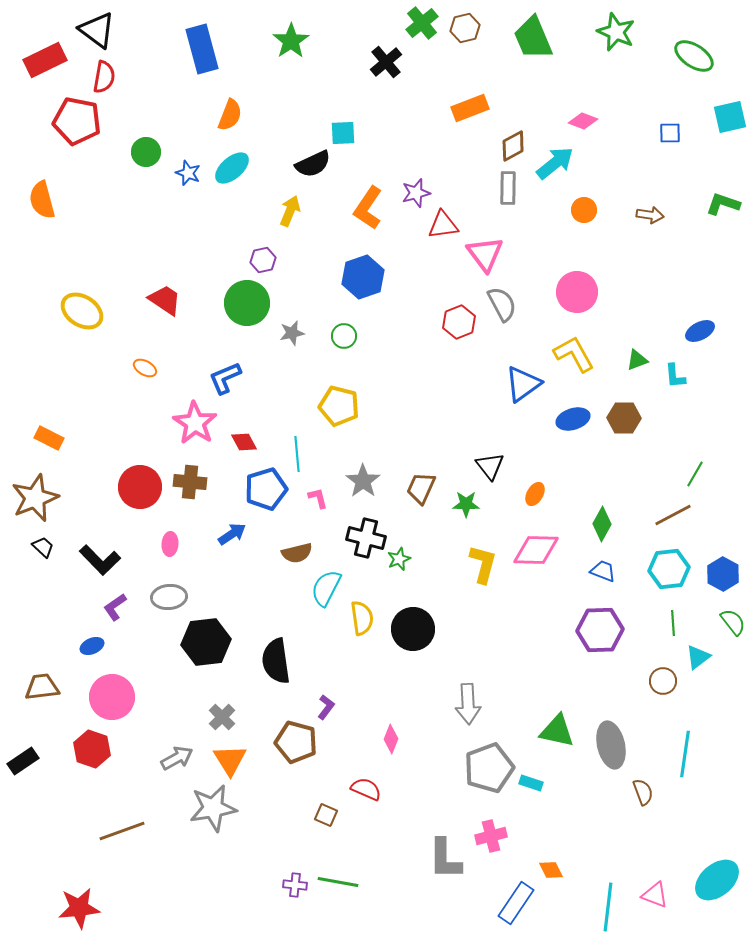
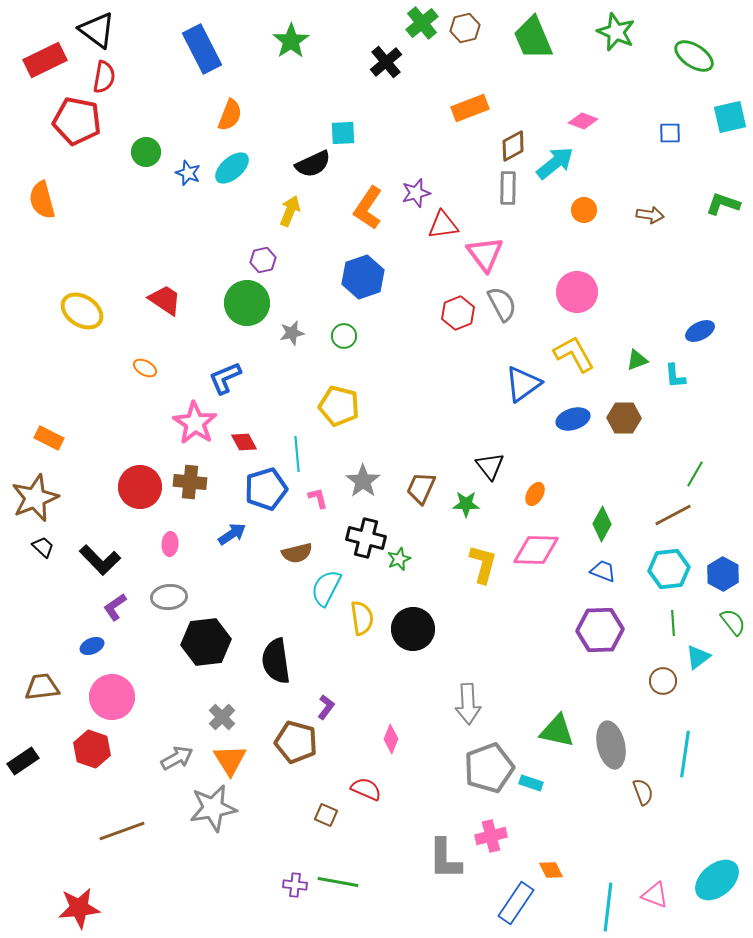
blue rectangle at (202, 49): rotated 12 degrees counterclockwise
red hexagon at (459, 322): moved 1 px left, 9 px up
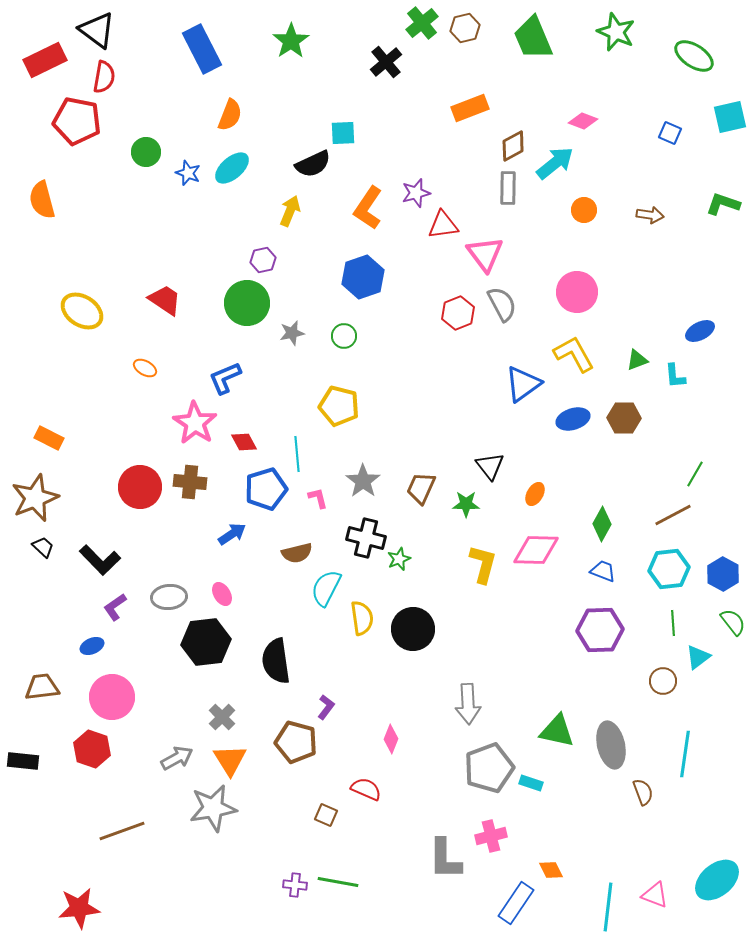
blue square at (670, 133): rotated 25 degrees clockwise
pink ellipse at (170, 544): moved 52 px right, 50 px down; rotated 35 degrees counterclockwise
black rectangle at (23, 761): rotated 40 degrees clockwise
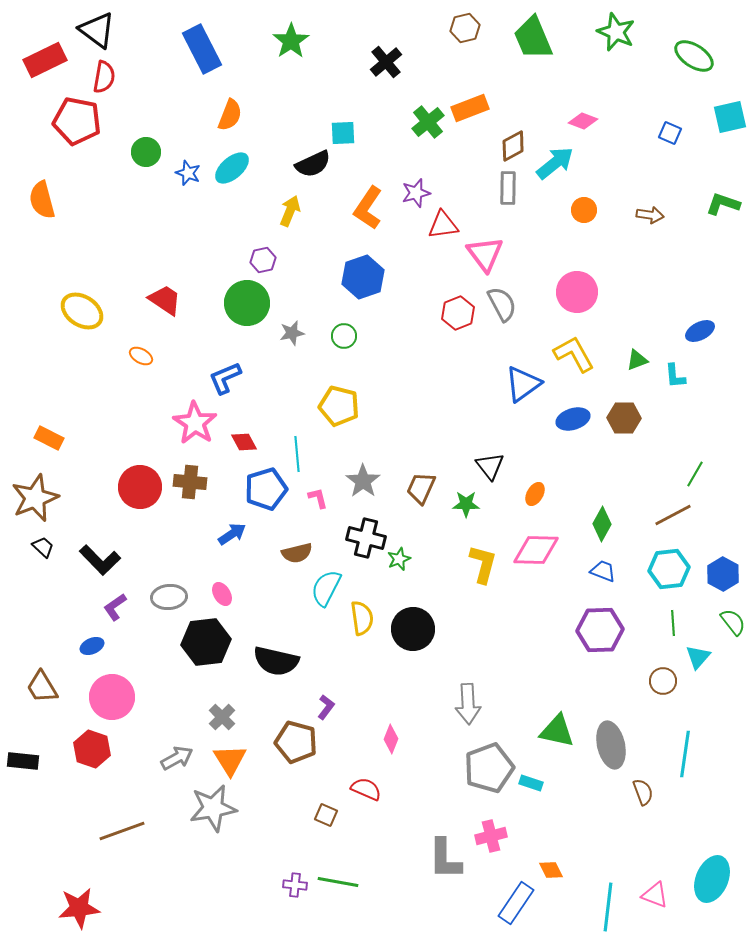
green cross at (422, 23): moved 6 px right, 99 px down
orange ellipse at (145, 368): moved 4 px left, 12 px up
cyan triangle at (698, 657): rotated 12 degrees counterclockwise
black semicircle at (276, 661): rotated 69 degrees counterclockwise
brown trapezoid at (42, 687): rotated 114 degrees counterclockwise
cyan ellipse at (717, 880): moved 5 px left, 1 px up; rotated 27 degrees counterclockwise
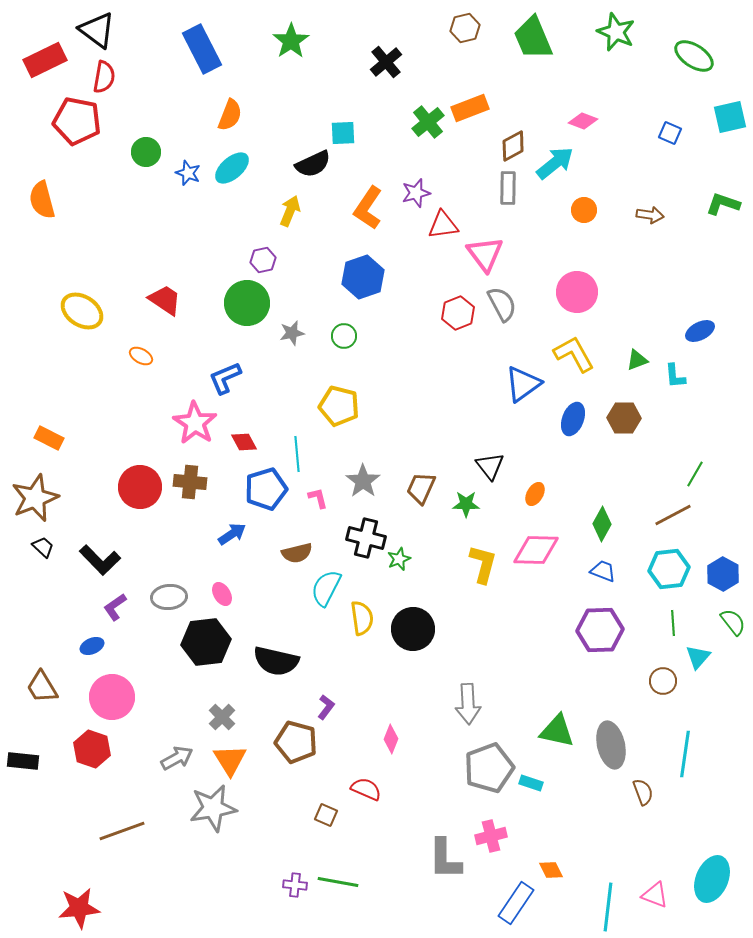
blue ellipse at (573, 419): rotated 52 degrees counterclockwise
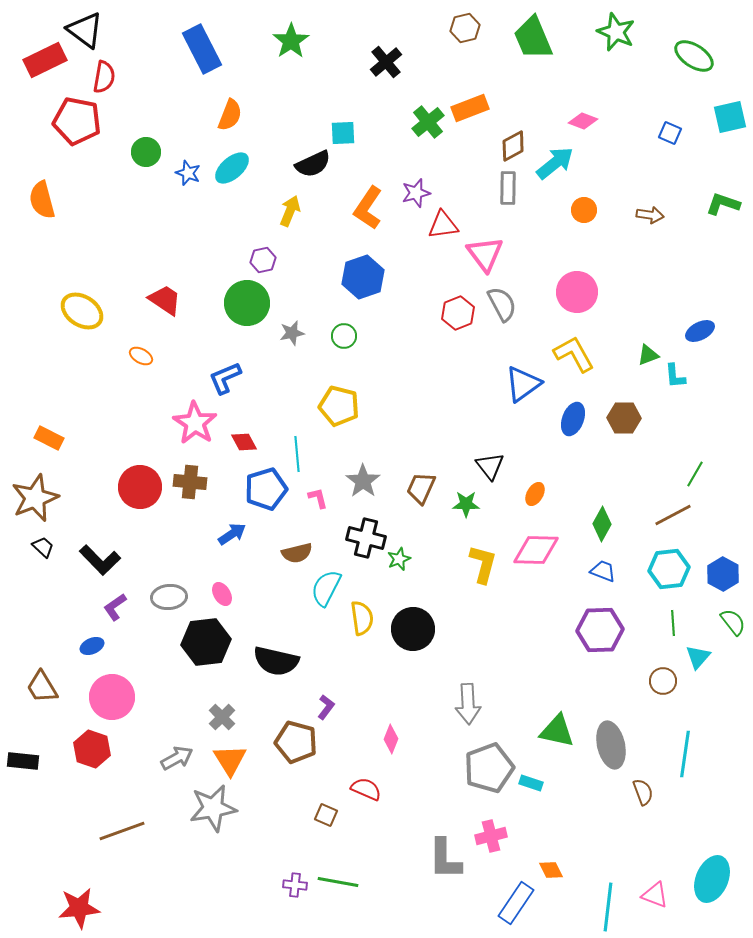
black triangle at (97, 30): moved 12 px left
green triangle at (637, 360): moved 11 px right, 5 px up
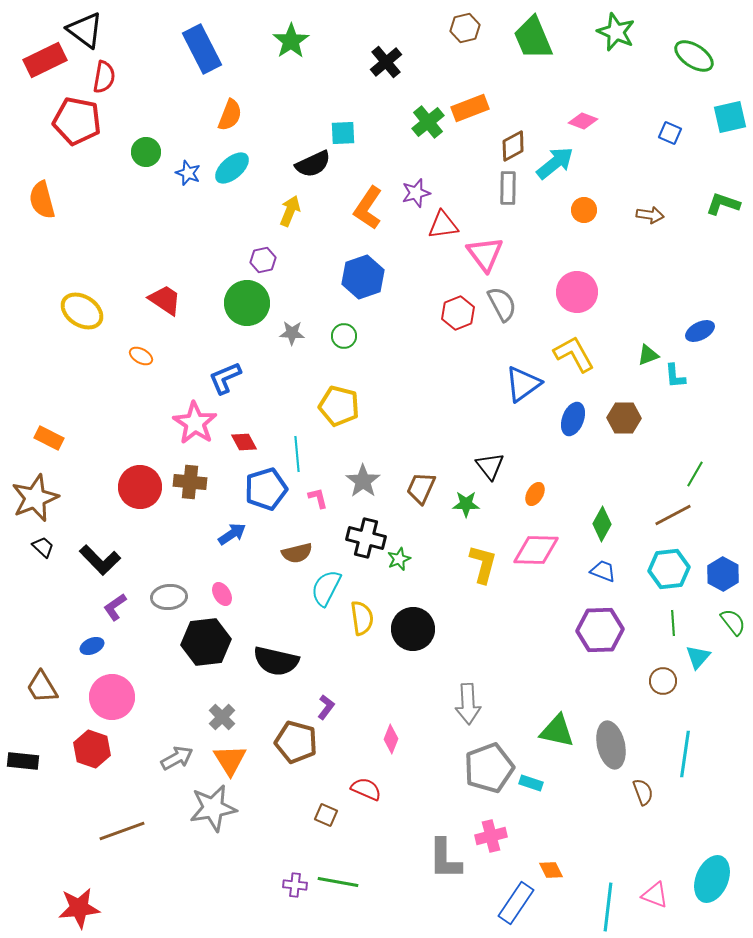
gray star at (292, 333): rotated 15 degrees clockwise
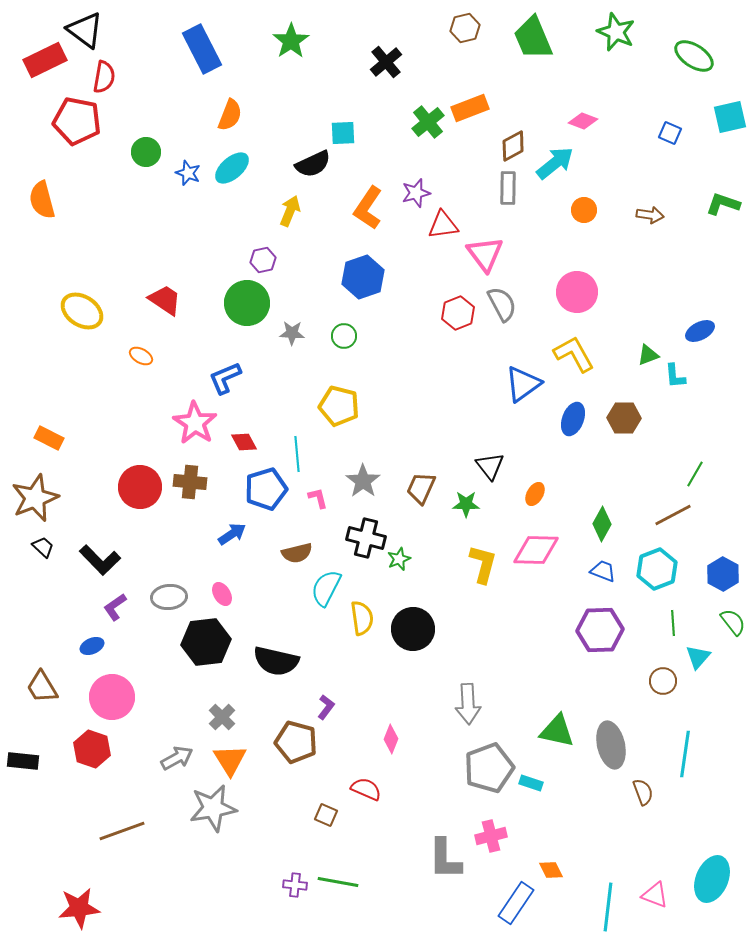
cyan hexagon at (669, 569): moved 12 px left; rotated 15 degrees counterclockwise
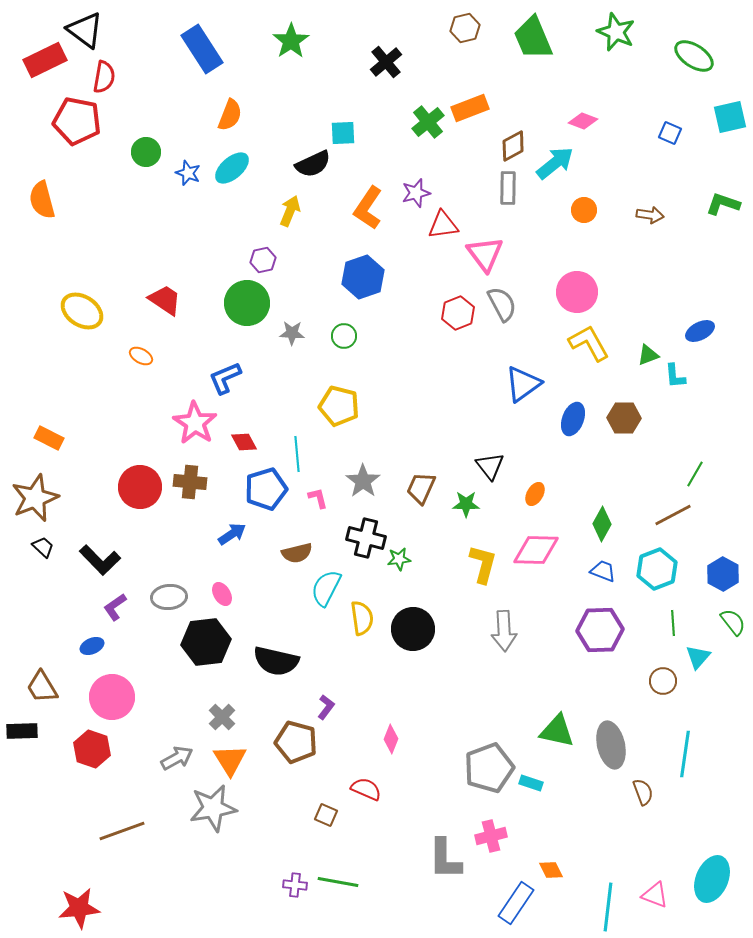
blue rectangle at (202, 49): rotated 6 degrees counterclockwise
yellow L-shape at (574, 354): moved 15 px right, 11 px up
green star at (399, 559): rotated 15 degrees clockwise
gray arrow at (468, 704): moved 36 px right, 73 px up
black rectangle at (23, 761): moved 1 px left, 30 px up; rotated 8 degrees counterclockwise
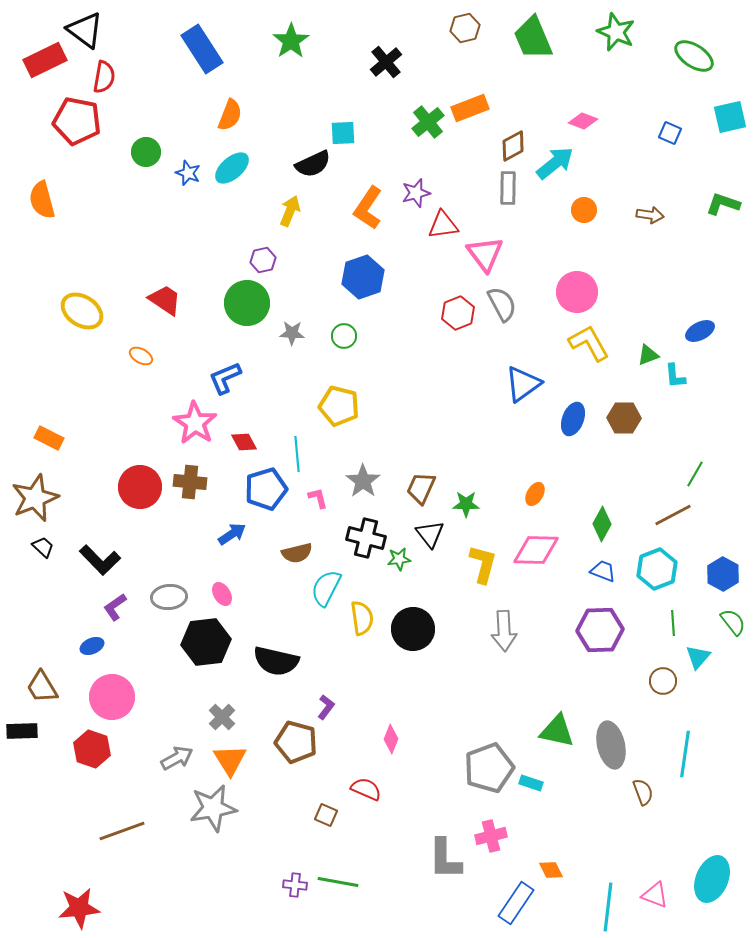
black triangle at (490, 466): moved 60 px left, 68 px down
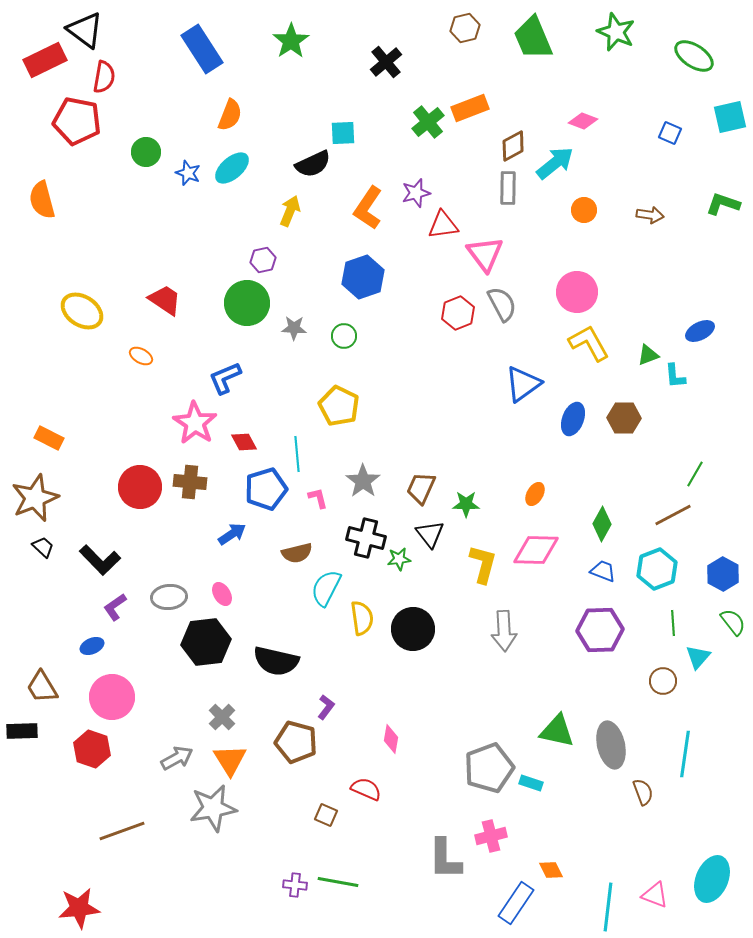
gray star at (292, 333): moved 2 px right, 5 px up
yellow pentagon at (339, 406): rotated 12 degrees clockwise
pink diamond at (391, 739): rotated 12 degrees counterclockwise
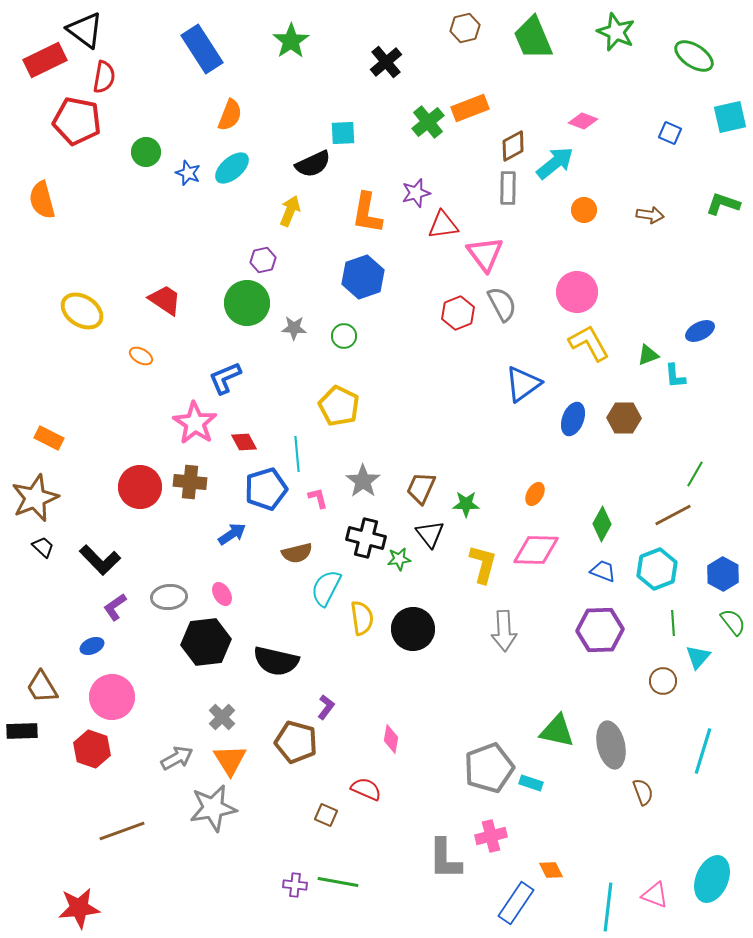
orange L-shape at (368, 208): moved 1 px left, 5 px down; rotated 24 degrees counterclockwise
cyan line at (685, 754): moved 18 px right, 3 px up; rotated 9 degrees clockwise
